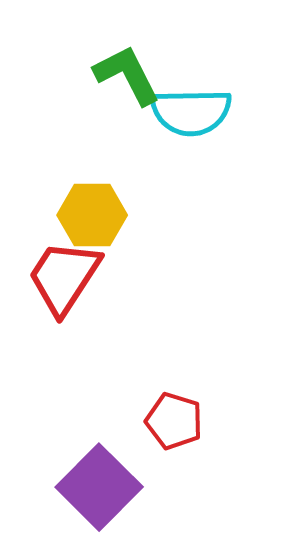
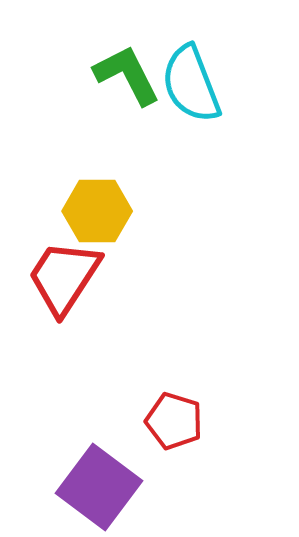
cyan semicircle: moved 28 px up; rotated 70 degrees clockwise
yellow hexagon: moved 5 px right, 4 px up
purple square: rotated 8 degrees counterclockwise
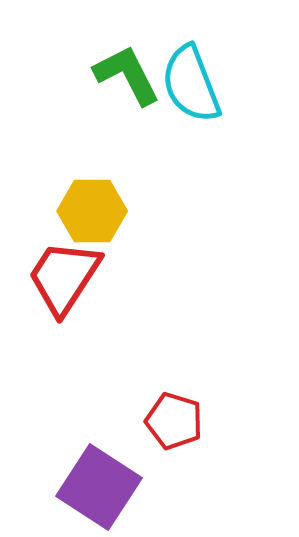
yellow hexagon: moved 5 px left
purple square: rotated 4 degrees counterclockwise
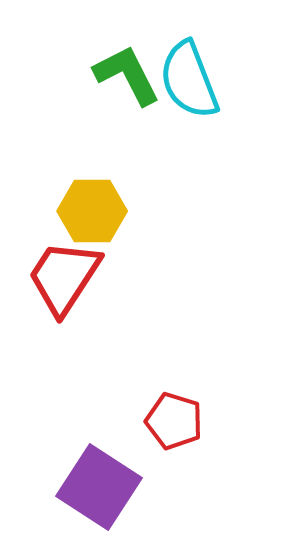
cyan semicircle: moved 2 px left, 4 px up
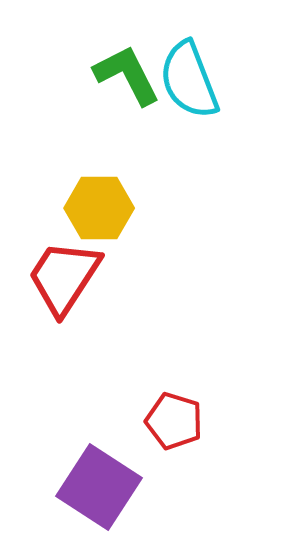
yellow hexagon: moved 7 px right, 3 px up
